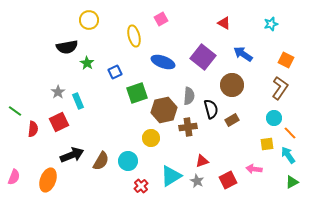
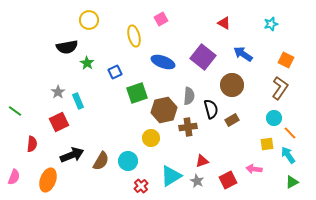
red semicircle at (33, 129): moved 1 px left, 15 px down
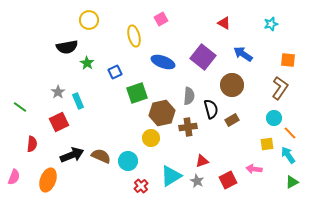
orange square at (286, 60): moved 2 px right; rotated 21 degrees counterclockwise
brown hexagon at (164, 110): moved 2 px left, 3 px down
green line at (15, 111): moved 5 px right, 4 px up
brown semicircle at (101, 161): moved 5 px up; rotated 96 degrees counterclockwise
